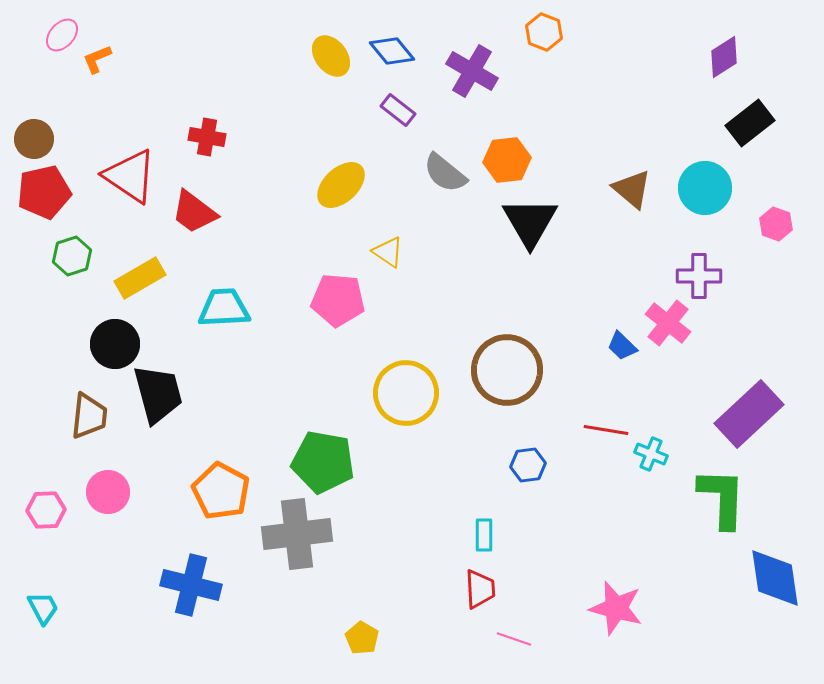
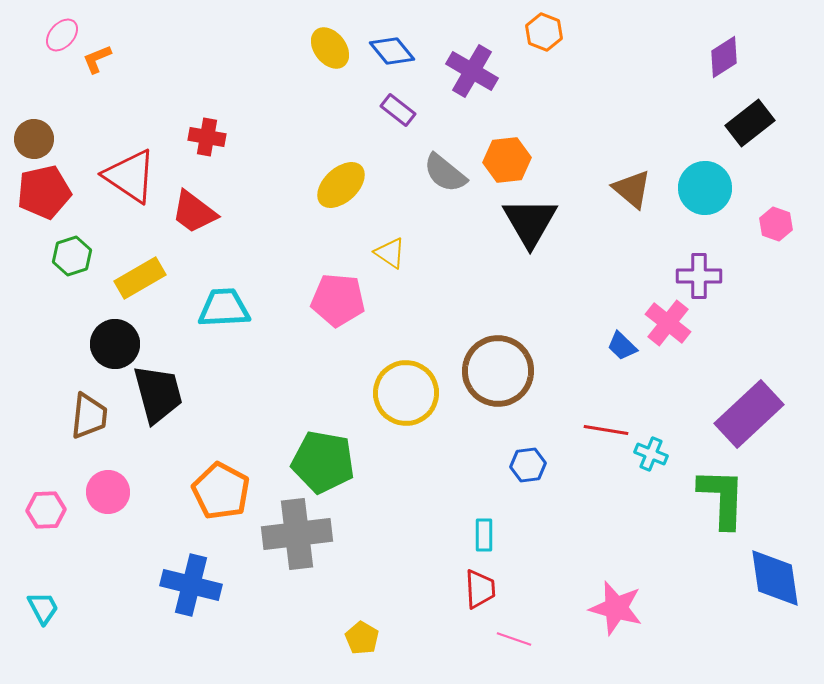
yellow ellipse at (331, 56): moved 1 px left, 8 px up
yellow triangle at (388, 252): moved 2 px right, 1 px down
brown circle at (507, 370): moved 9 px left, 1 px down
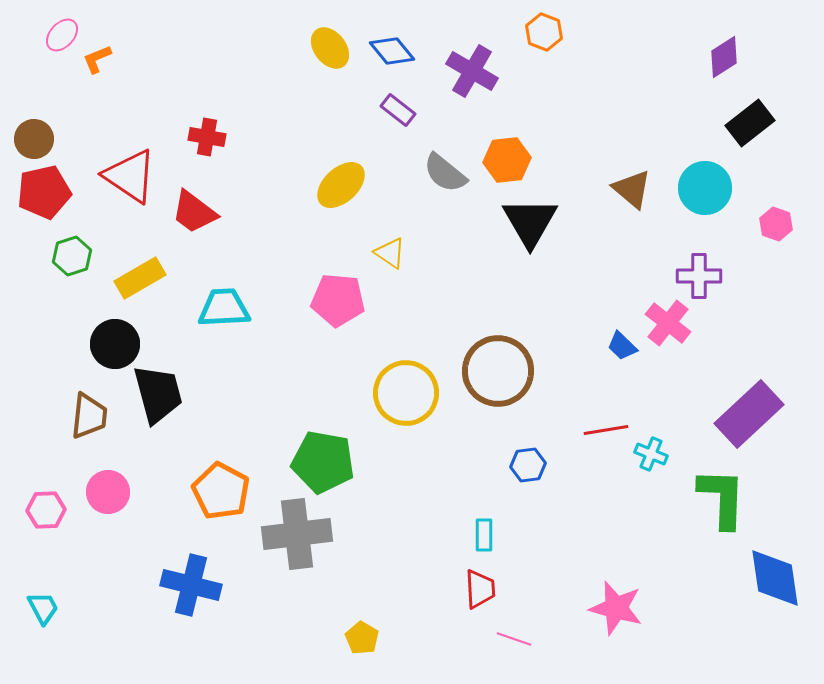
red line at (606, 430): rotated 18 degrees counterclockwise
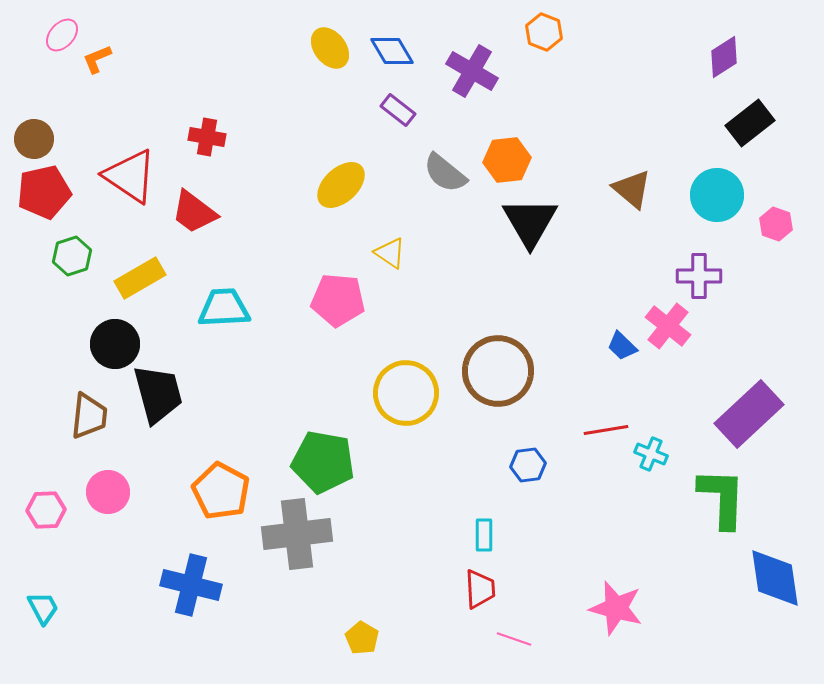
blue diamond at (392, 51): rotated 9 degrees clockwise
cyan circle at (705, 188): moved 12 px right, 7 px down
pink cross at (668, 323): moved 3 px down
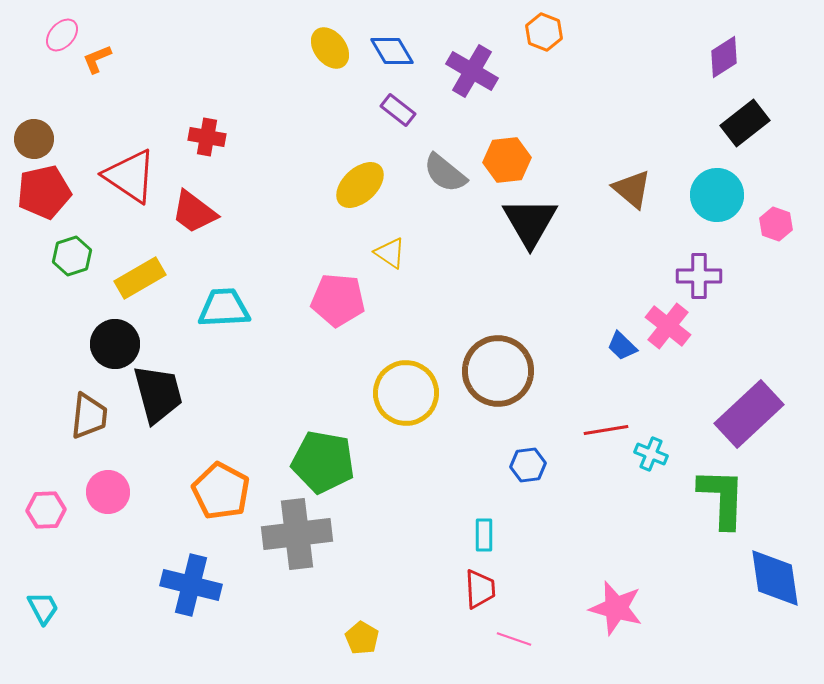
black rectangle at (750, 123): moved 5 px left
yellow ellipse at (341, 185): moved 19 px right
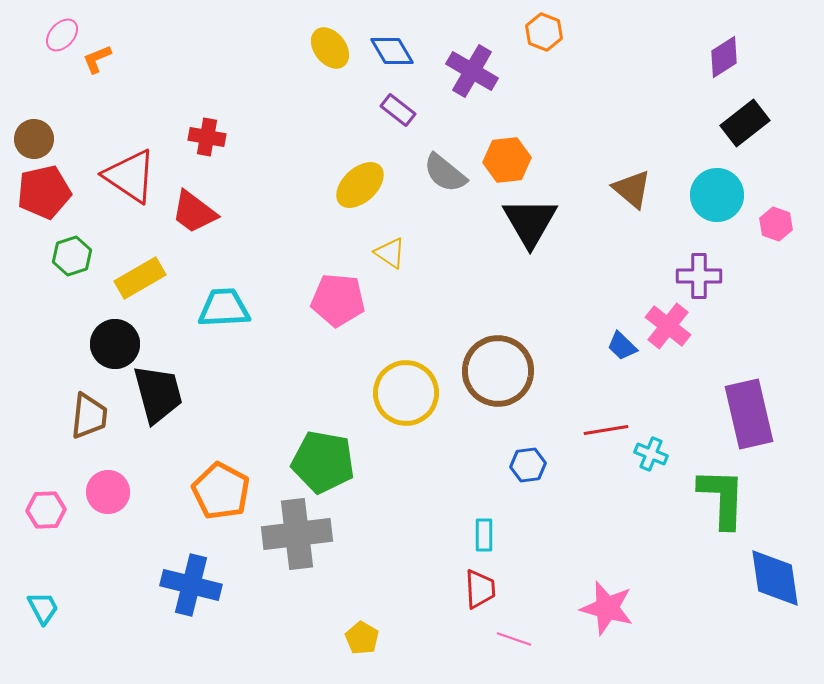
purple rectangle at (749, 414): rotated 60 degrees counterclockwise
pink star at (616, 608): moved 9 px left
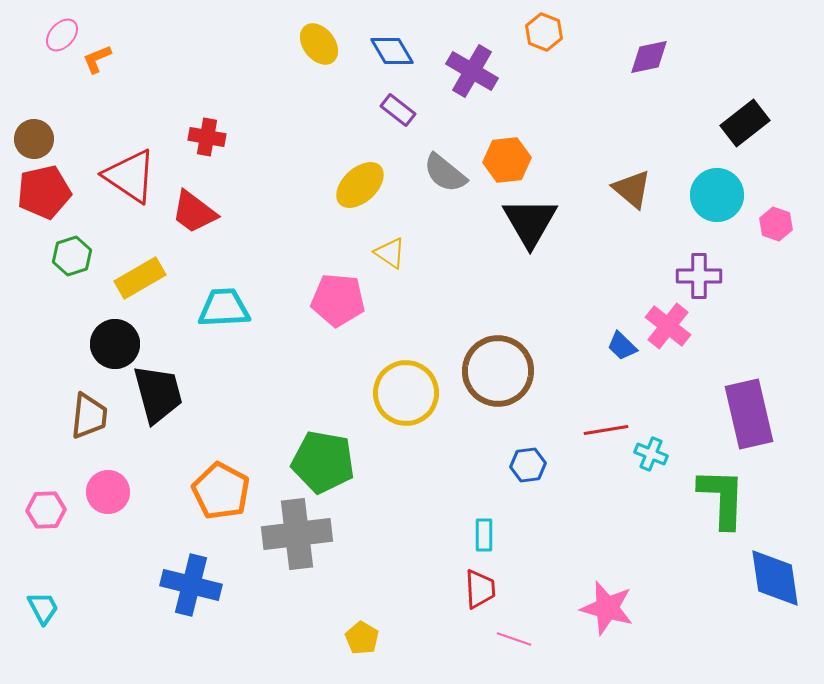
yellow ellipse at (330, 48): moved 11 px left, 4 px up
purple diamond at (724, 57): moved 75 px left; rotated 21 degrees clockwise
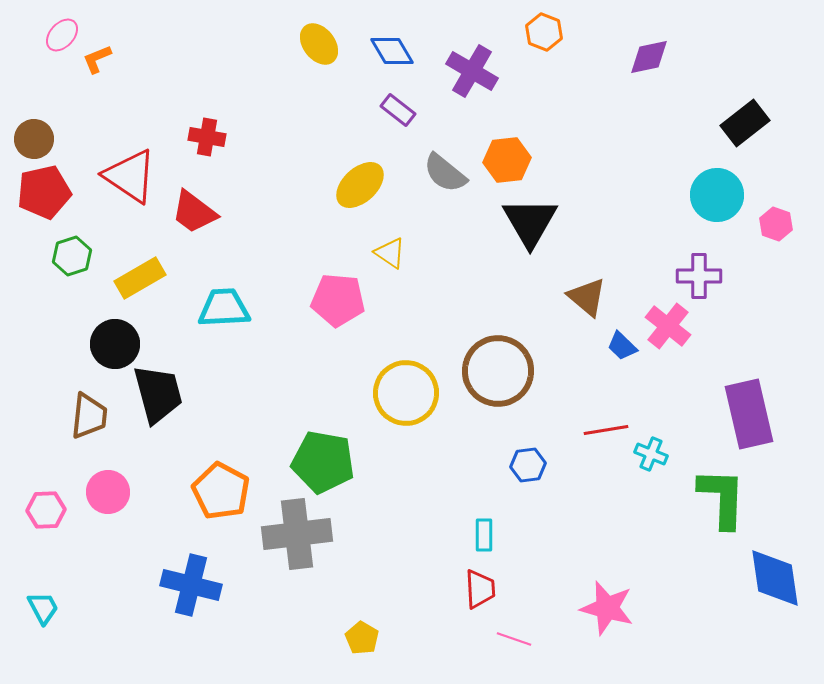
brown triangle at (632, 189): moved 45 px left, 108 px down
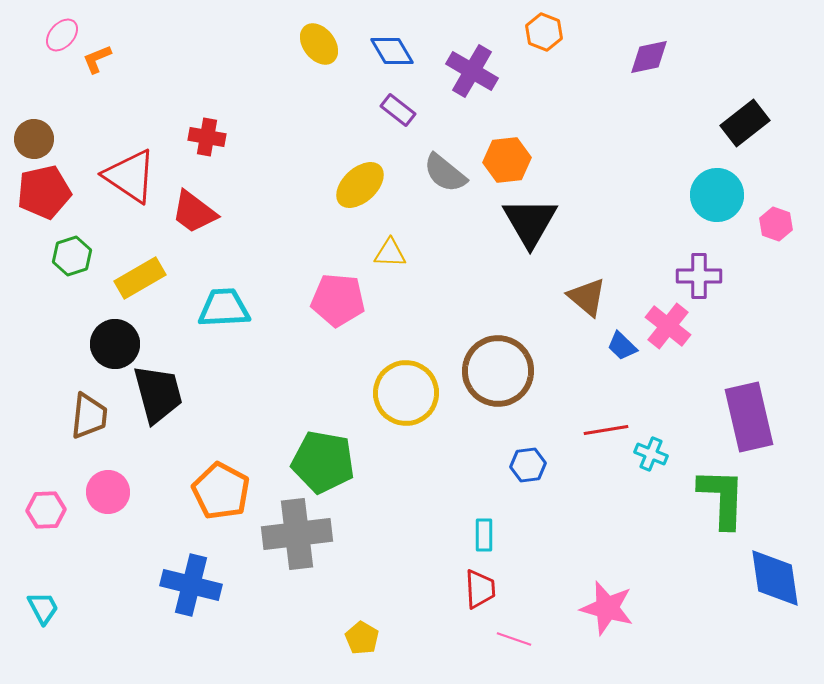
yellow triangle at (390, 253): rotated 32 degrees counterclockwise
purple rectangle at (749, 414): moved 3 px down
